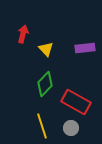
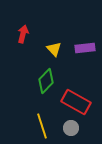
yellow triangle: moved 8 px right
green diamond: moved 1 px right, 3 px up
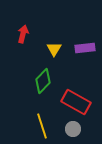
yellow triangle: rotated 14 degrees clockwise
green diamond: moved 3 px left
gray circle: moved 2 px right, 1 px down
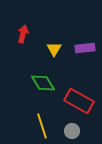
green diamond: moved 2 px down; rotated 75 degrees counterclockwise
red rectangle: moved 3 px right, 1 px up
gray circle: moved 1 px left, 2 px down
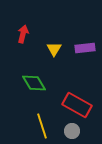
green diamond: moved 9 px left
red rectangle: moved 2 px left, 4 px down
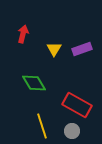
purple rectangle: moved 3 px left, 1 px down; rotated 12 degrees counterclockwise
